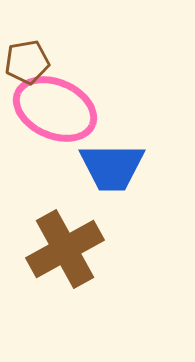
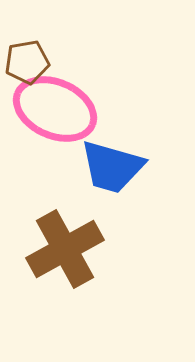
blue trapezoid: rotated 16 degrees clockwise
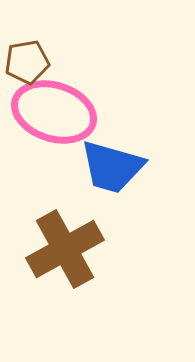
pink ellipse: moved 1 px left, 3 px down; rotated 6 degrees counterclockwise
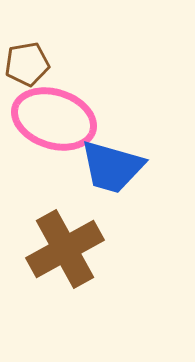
brown pentagon: moved 2 px down
pink ellipse: moved 7 px down
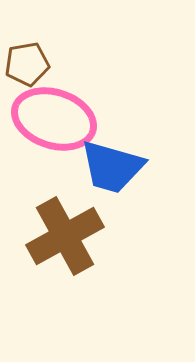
brown cross: moved 13 px up
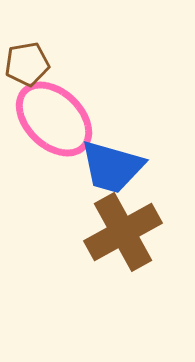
pink ellipse: rotated 26 degrees clockwise
brown cross: moved 58 px right, 4 px up
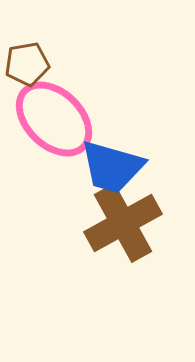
brown cross: moved 9 px up
